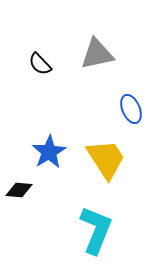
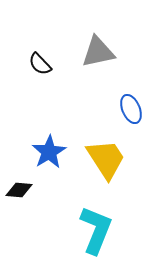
gray triangle: moved 1 px right, 2 px up
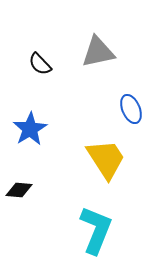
blue star: moved 19 px left, 23 px up
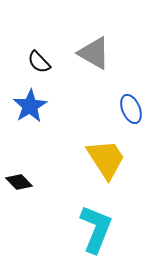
gray triangle: moved 4 px left, 1 px down; rotated 42 degrees clockwise
black semicircle: moved 1 px left, 2 px up
blue star: moved 23 px up
black diamond: moved 8 px up; rotated 40 degrees clockwise
cyan L-shape: moved 1 px up
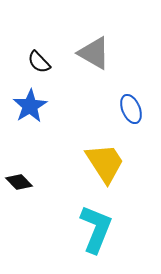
yellow trapezoid: moved 1 px left, 4 px down
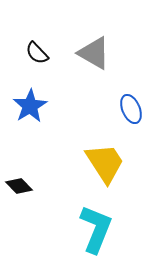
black semicircle: moved 2 px left, 9 px up
black diamond: moved 4 px down
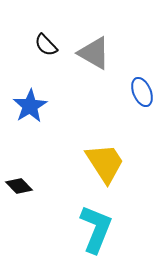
black semicircle: moved 9 px right, 8 px up
blue ellipse: moved 11 px right, 17 px up
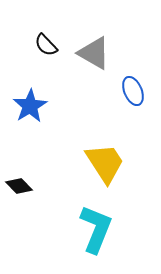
blue ellipse: moved 9 px left, 1 px up
